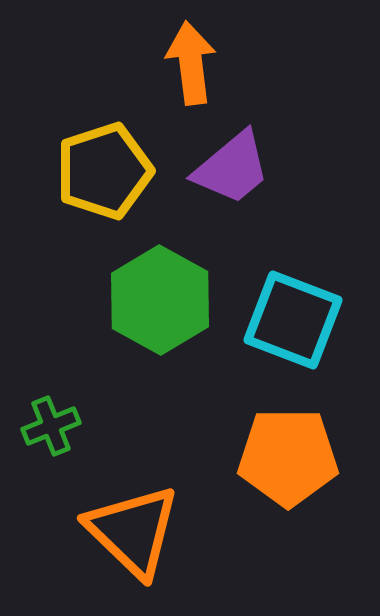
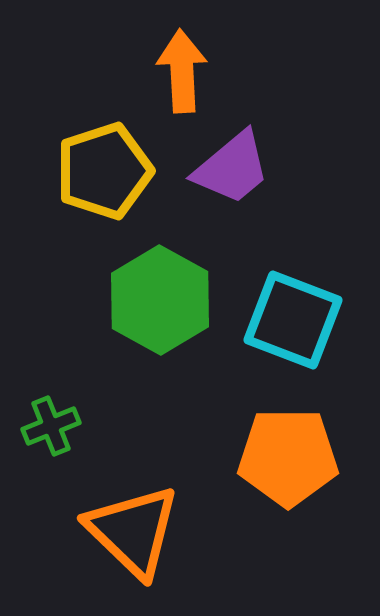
orange arrow: moved 9 px left, 8 px down; rotated 4 degrees clockwise
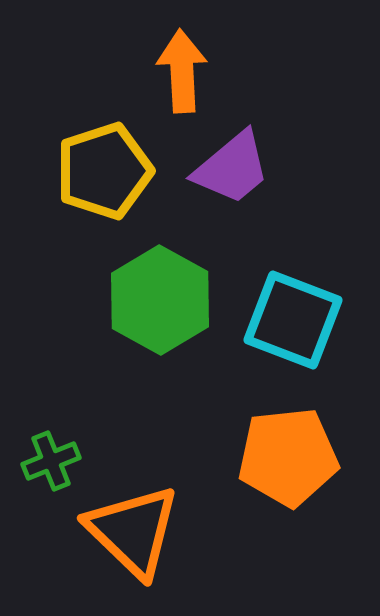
green cross: moved 35 px down
orange pentagon: rotated 6 degrees counterclockwise
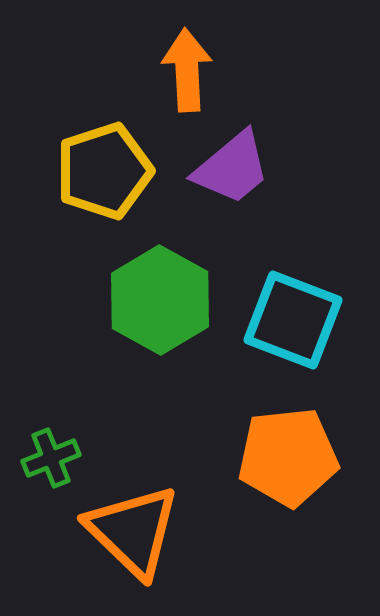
orange arrow: moved 5 px right, 1 px up
green cross: moved 3 px up
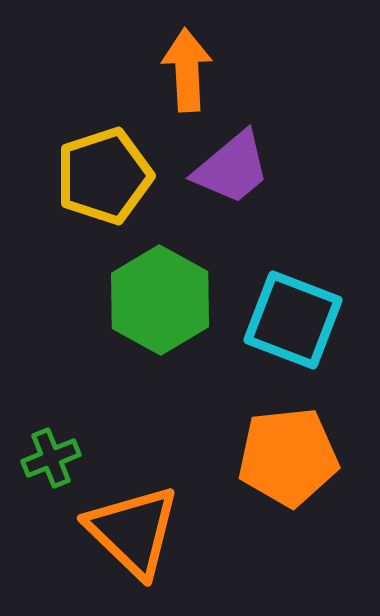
yellow pentagon: moved 5 px down
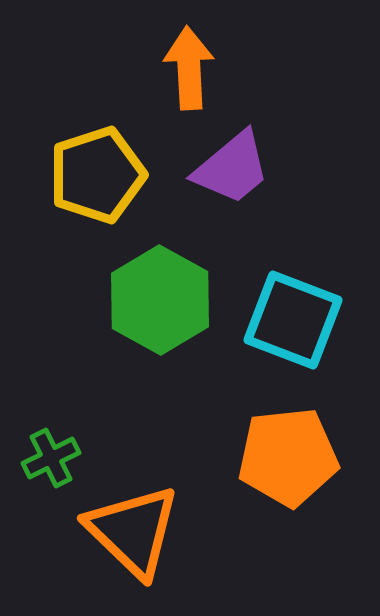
orange arrow: moved 2 px right, 2 px up
yellow pentagon: moved 7 px left, 1 px up
green cross: rotated 4 degrees counterclockwise
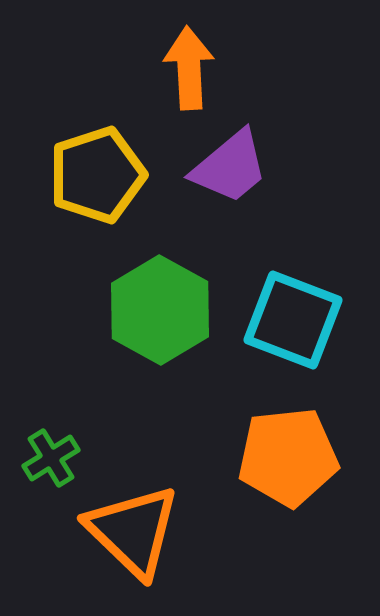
purple trapezoid: moved 2 px left, 1 px up
green hexagon: moved 10 px down
green cross: rotated 6 degrees counterclockwise
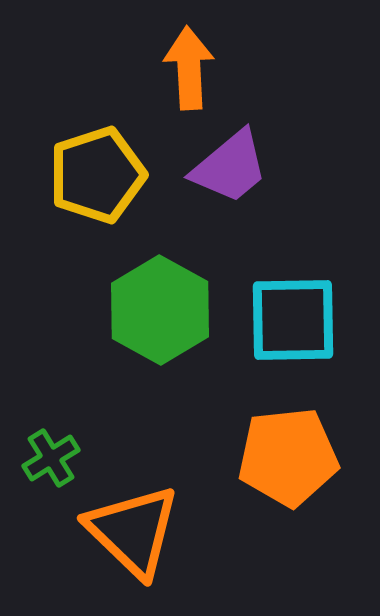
cyan square: rotated 22 degrees counterclockwise
